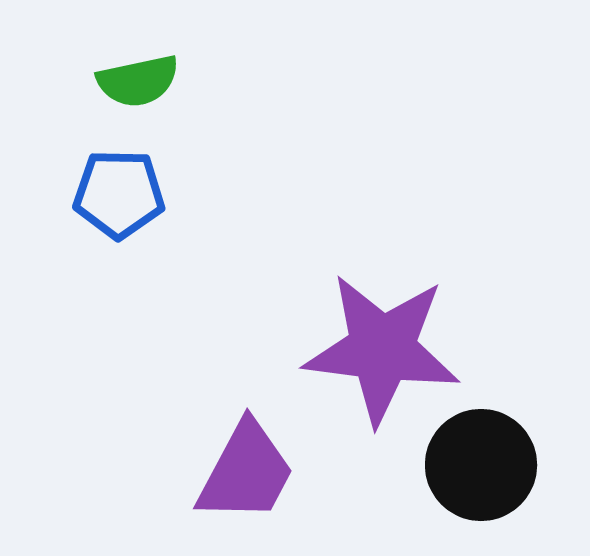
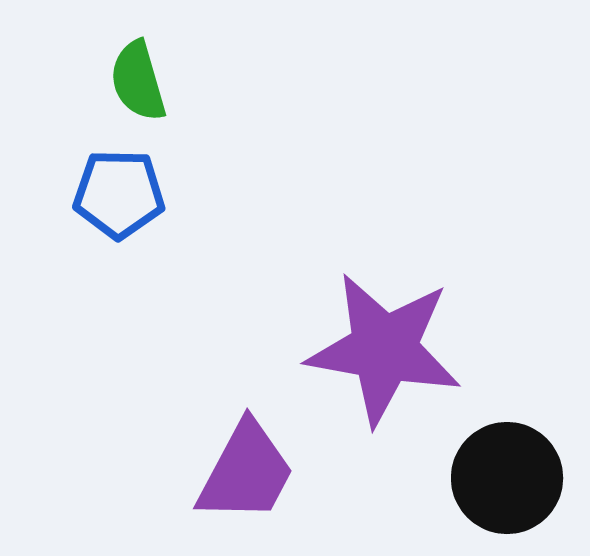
green semicircle: rotated 86 degrees clockwise
purple star: moved 2 px right; rotated 3 degrees clockwise
black circle: moved 26 px right, 13 px down
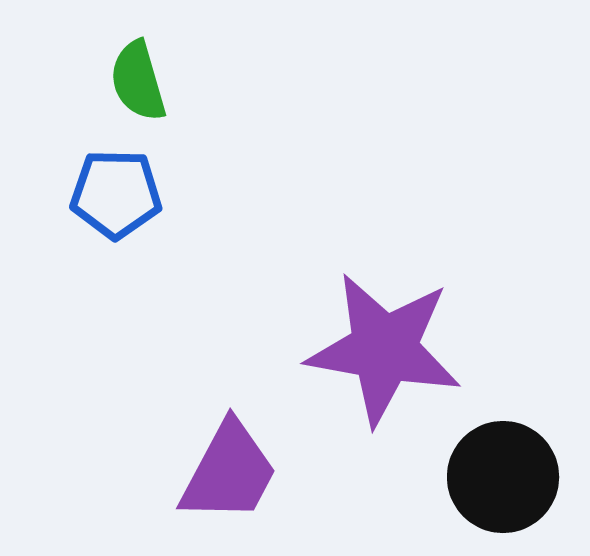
blue pentagon: moved 3 px left
purple trapezoid: moved 17 px left
black circle: moved 4 px left, 1 px up
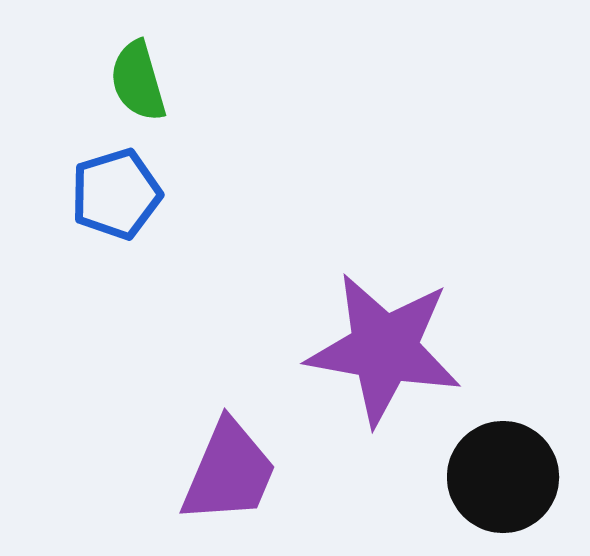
blue pentagon: rotated 18 degrees counterclockwise
purple trapezoid: rotated 5 degrees counterclockwise
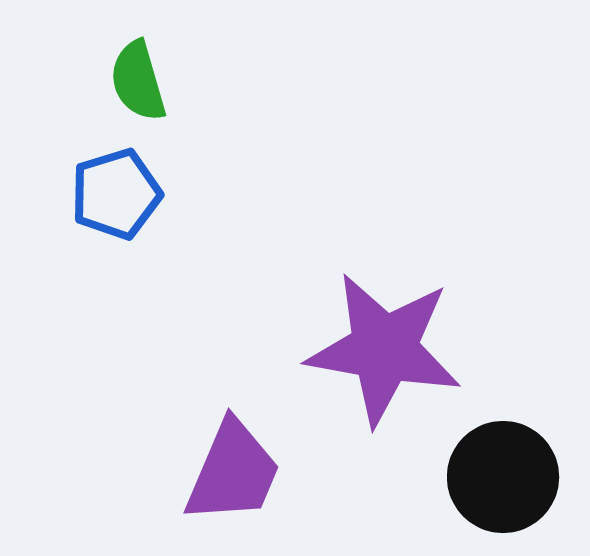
purple trapezoid: moved 4 px right
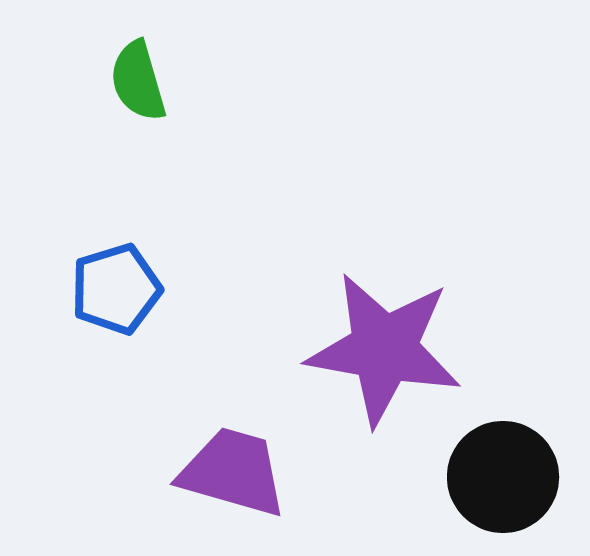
blue pentagon: moved 95 px down
purple trapezoid: rotated 97 degrees counterclockwise
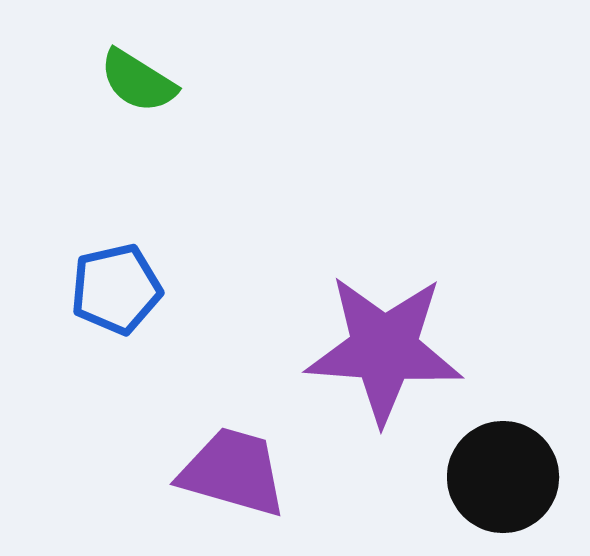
green semicircle: rotated 42 degrees counterclockwise
blue pentagon: rotated 4 degrees clockwise
purple star: rotated 6 degrees counterclockwise
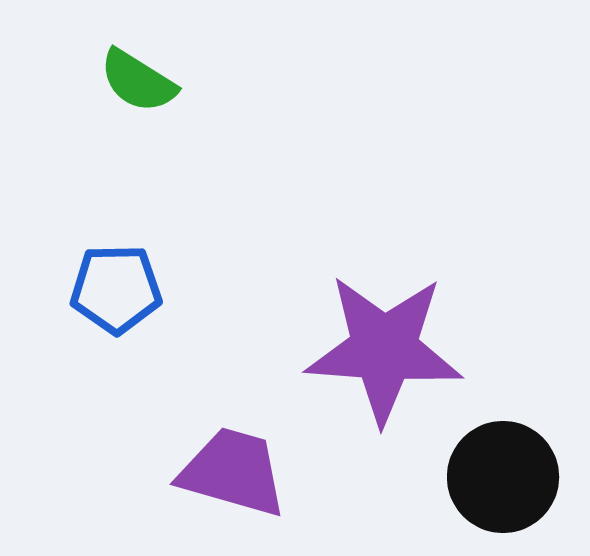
blue pentagon: rotated 12 degrees clockwise
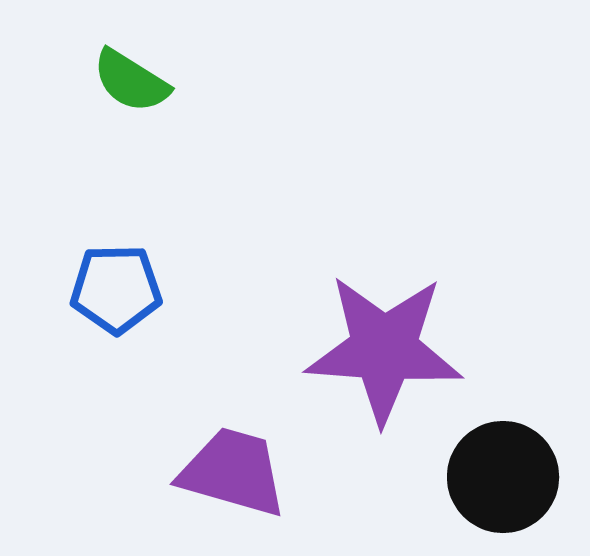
green semicircle: moved 7 px left
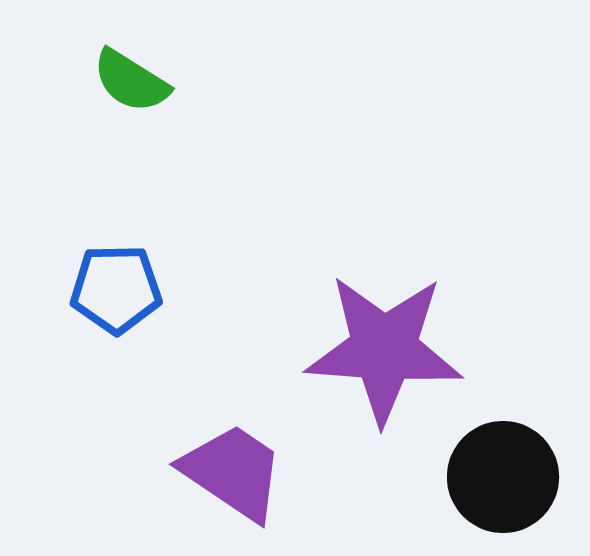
purple trapezoid: rotated 18 degrees clockwise
